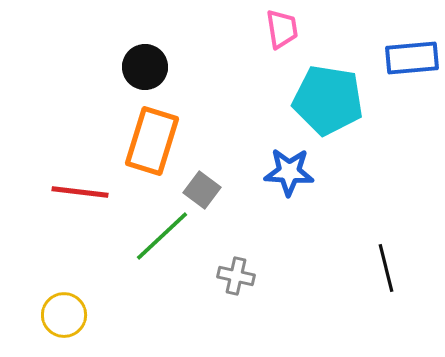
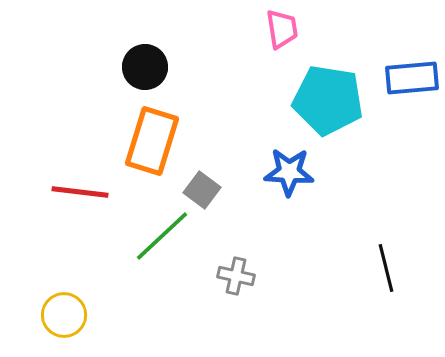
blue rectangle: moved 20 px down
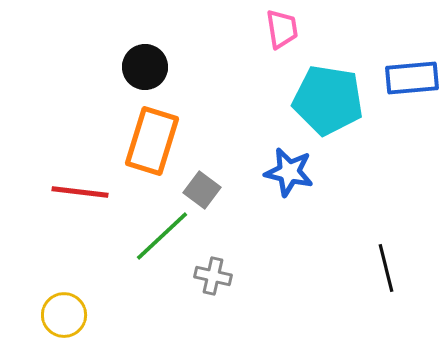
blue star: rotated 9 degrees clockwise
gray cross: moved 23 px left
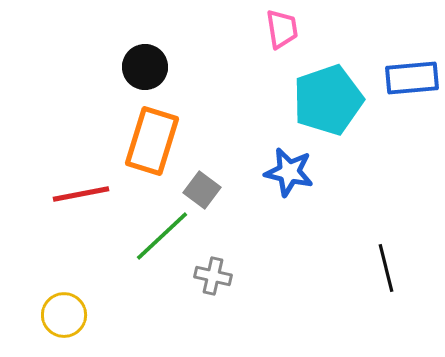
cyan pentagon: rotated 28 degrees counterclockwise
red line: moved 1 px right, 2 px down; rotated 18 degrees counterclockwise
